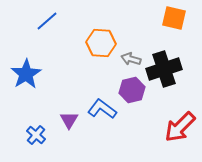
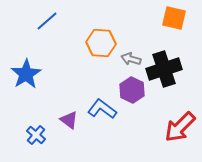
purple hexagon: rotated 20 degrees counterclockwise
purple triangle: rotated 24 degrees counterclockwise
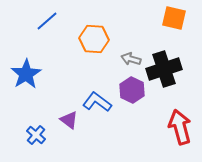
orange hexagon: moved 7 px left, 4 px up
blue L-shape: moved 5 px left, 7 px up
red arrow: rotated 120 degrees clockwise
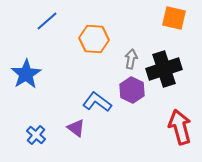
gray arrow: rotated 84 degrees clockwise
purple triangle: moved 7 px right, 8 px down
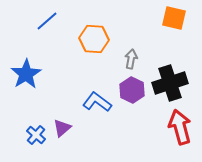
black cross: moved 6 px right, 14 px down
purple triangle: moved 14 px left; rotated 42 degrees clockwise
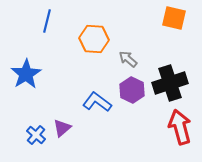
blue line: rotated 35 degrees counterclockwise
gray arrow: moved 3 px left; rotated 60 degrees counterclockwise
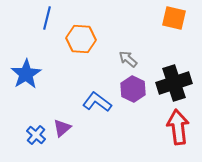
blue line: moved 3 px up
orange hexagon: moved 13 px left
black cross: moved 4 px right
purple hexagon: moved 1 px right, 1 px up
red arrow: moved 2 px left; rotated 8 degrees clockwise
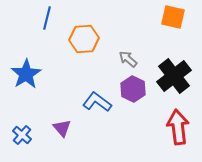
orange square: moved 1 px left, 1 px up
orange hexagon: moved 3 px right; rotated 8 degrees counterclockwise
black cross: moved 7 px up; rotated 20 degrees counterclockwise
purple triangle: rotated 30 degrees counterclockwise
blue cross: moved 14 px left
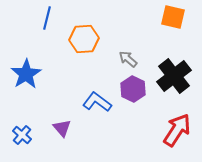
red arrow: moved 1 px left, 3 px down; rotated 40 degrees clockwise
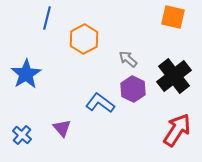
orange hexagon: rotated 24 degrees counterclockwise
blue L-shape: moved 3 px right, 1 px down
